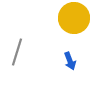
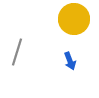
yellow circle: moved 1 px down
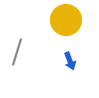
yellow circle: moved 8 px left, 1 px down
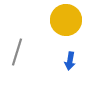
blue arrow: rotated 30 degrees clockwise
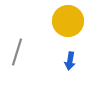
yellow circle: moved 2 px right, 1 px down
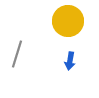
gray line: moved 2 px down
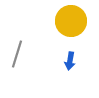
yellow circle: moved 3 px right
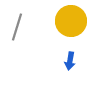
gray line: moved 27 px up
